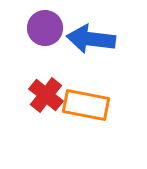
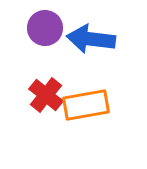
orange rectangle: rotated 21 degrees counterclockwise
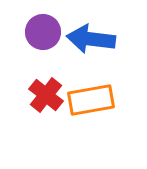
purple circle: moved 2 px left, 4 px down
orange rectangle: moved 5 px right, 5 px up
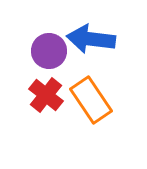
purple circle: moved 6 px right, 19 px down
orange rectangle: rotated 66 degrees clockwise
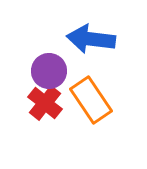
purple circle: moved 20 px down
red cross: moved 1 px left, 8 px down
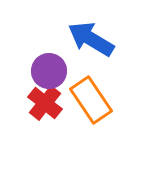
blue arrow: rotated 24 degrees clockwise
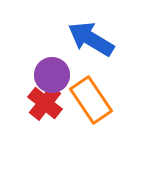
purple circle: moved 3 px right, 4 px down
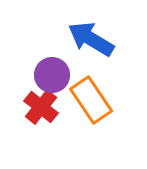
red cross: moved 4 px left, 4 px down
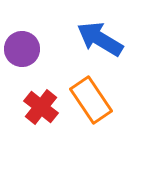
blue arrow: moved 9 px right
purple circle: moved 30 px left, 26 px up
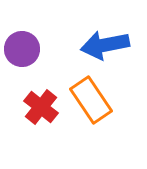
blue arrow: moved 5 px right, 6 px down; rotated 42 degrees counterclockwise
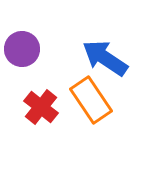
blue arrow: moved 13 px down; rotated 45 degrees clockwise
